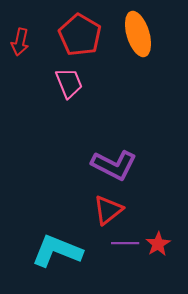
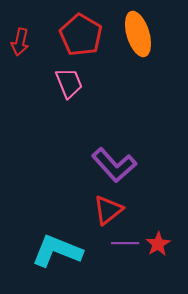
red pentagon: moved 1 px right
purple L-shape: rotated 21 degrees clockwise
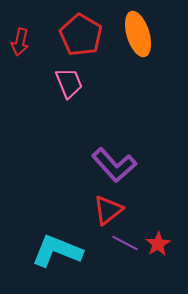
purple line: rotated 28 degrees clockwise
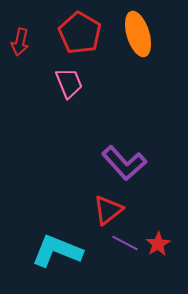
red pentagon: moved 1 px left, 2 px up
purple L-shape: moved 10 px right, 2 px up
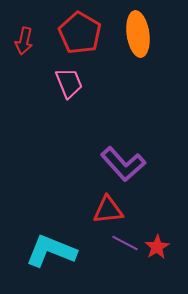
orange ellipse: rotated 9 degrees clockwise
red arrow: moved 4 px right, 1 px up
purple L-shape: moved 1 px left, 1 px down
red triangle: rotated 32 degrees clockwise
red star: moved 1 px left, 3 px down
cyan L-shape: moved 6 px left
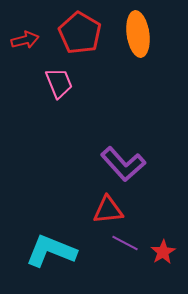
red arrow: moved 1 px right, 1 px up; rotated 116 degrees counterclockwise
pink trapezoid: moved 10 px left
red star: moved 6 px right, 5 px down
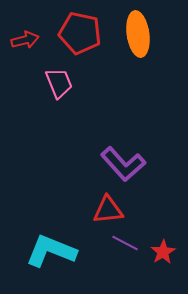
red pentagon: rotated 18 degrees counterclockwise
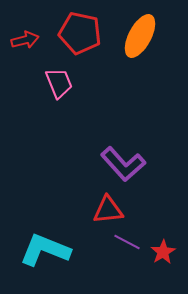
orange ellipse: moved 2 px right, 2 px down; rotated 36 degrees clockwise
purple line: moved 2 px right, 1 px up
cyan L-shape: moved 6 px left, 1 px up
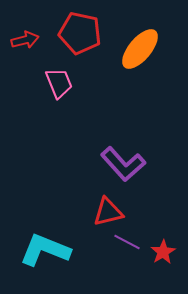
orange ellipse: moved 13 px down; rotated 12 degrees clockwise
red triangle: moved 2 px down; rotated 8 degrees counterclockwise
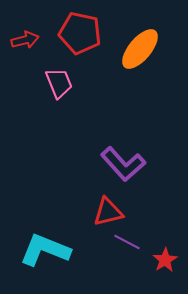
red star: moved 2 px right, 8 px down
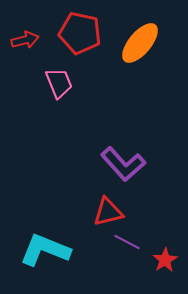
orange ellipse: moved 6 px up
